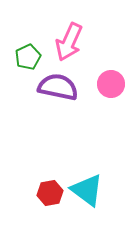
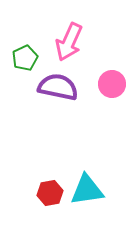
green pentagon: moved 3 px left, 1 px down
pink circle: moved 1 px right
cyan triangle: rotated 45 degrees counterclockwise
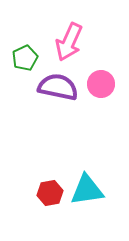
pink circle: moved 11 px left
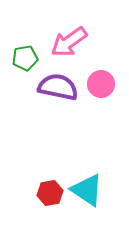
pink arrow: rotated 30 degrees clockwise
green pentagon: rotated 15 degrees clockwise
cyan triangle: rotated 42 degrees clockwise
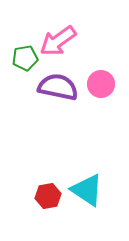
pink arrow: moved 11 px left, 1 px up
red hexagon: moved 2 px left, 3 px down
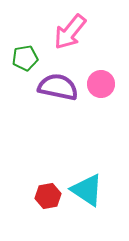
pink arrow: moved 12 px right, 9 px up; rotated 15 degrees counterclockwise
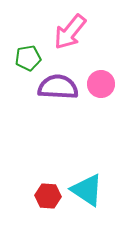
green pentagon: moved 3 px right
purple semicircle: rotated 9 degrees counterclockwise
red hexagon: rotated 15 degrees clockwise
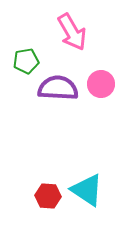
pink arrow: moved 2 px right; rotated 69 degrees counterclockwise
green pentagon: moved 2 px left, 3 px down
purple semicircle: moved 1 px down
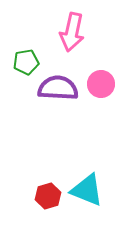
pink arrow: rotated 42 degrees clockwise
green pentagon: moved 1 px down
cyan triangle: rotated 12 degrees counterclockwise
red hexagon: rotated 20 degrees counterclockwise
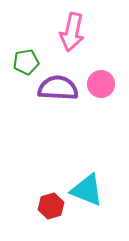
red hexagon: moved 3 px right, 10 px down
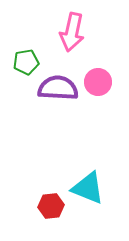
pink circle: moved 3 px left, 2 px up
cyan triangle: moved 1 px right, 2 px up
red hexagon: rotated 10 degrees clockwise
